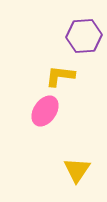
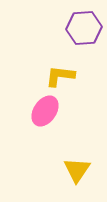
purple hexagon: moved 8 px up
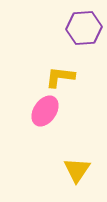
yellow L-shape: moved 1 px down
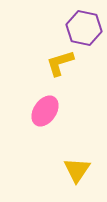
purple hexagon: rotated 16 degrees clockwise
yellow L-shape: moved 14 px up; rotated 24 degrees counterclockwise
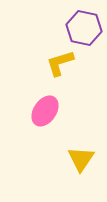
yellow triangle: moved 4 px right, 11 px up
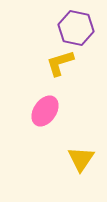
purple hexagon: moved 8 px left
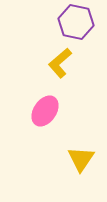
purple hexagon: moved 6 px up
yellow L-shape: rotated 24 degrees counterclockwise
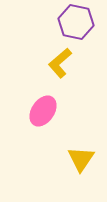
pink ellipse: moved 2 px left
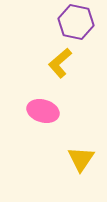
pink ellipse: rotated 72 degrees clockwise
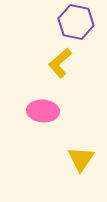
pink ellipse: rotated 12 degrees counterclockwise
